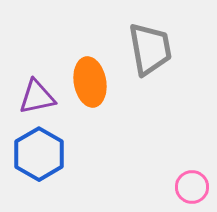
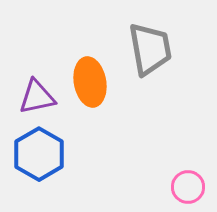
pink circle: moved 4 px left
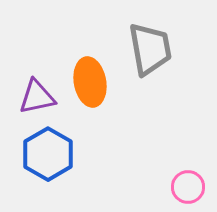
blue hexagon: moved 9 px right
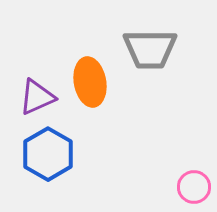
gray trapezoid: rotated 100 degrees clockwise
purple triangle: rotated 12 degrees counterclockwise
pink circle: moved 6 px right
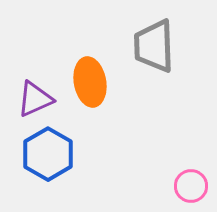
gray trapezoid: moved 4 px right, 3 px up; rotated 88 degrees clockwise
purple triangle: moved 2 px left, 2 px down
pink circle: moved 3 px left, 1 px up
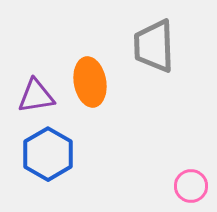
purple triangle: moved 1 px right, 3 px up; rotated 15 degrees clockwise
